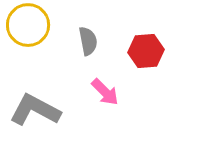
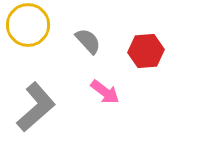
gray semicircle: rotated 32 degrees counterclockwise
pink arrow: rotated 8 degrees counterclockwise
gray L-shape: moved 1 px right, 3 px up; rotated 111 degrees clockwise
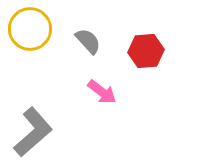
yellow circle: moved 2 px right, 4 px down
pink arrow: moved 3 px left
gray L-shape: moved 3 px left, 25 px down
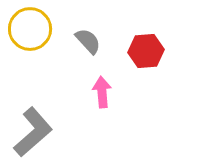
pink arrow: rotated 132 degrees counterclockwise
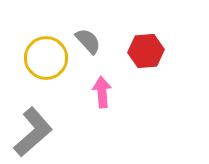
yellow circle: moved 16 px right, 29 px down
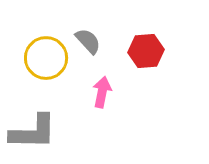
pink arrow: rotated 16 degrees clockwise
gray L-shape: rotated 42 degrees clockwise
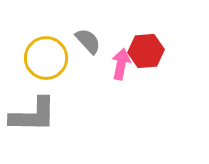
pink arrow: moved 19 px right, 28 px up
gray L-shape: moved 17 px up
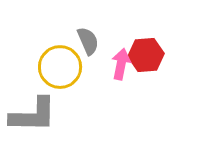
gray semicircle: rotated 20 degrees clockwise
red hexagon: moved 4 px down
yellow circle: moved 14 px right, 9 px down
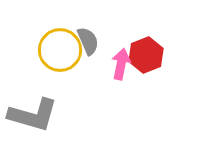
red hexagon: rotated 16 degrees counterclockwise
yellow circle: moved 17 px up
gray L-shape: rotated 15 degrees clockwise
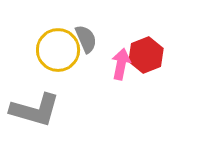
gray semicircle: moved 2 px left, 2 px up
yellow circle: moved 2 px left
gray L-shape: moved 2 px right, 5 px up
